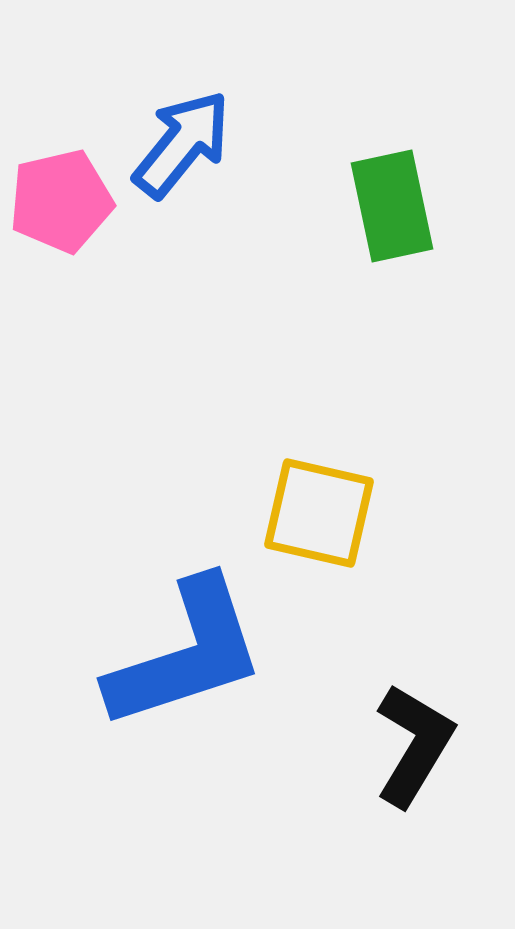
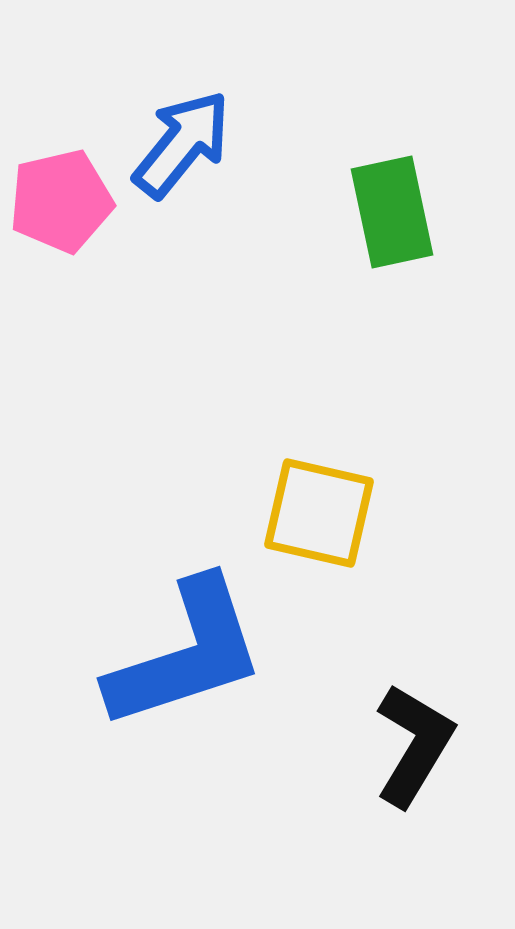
green rectangle: moved 6 px down
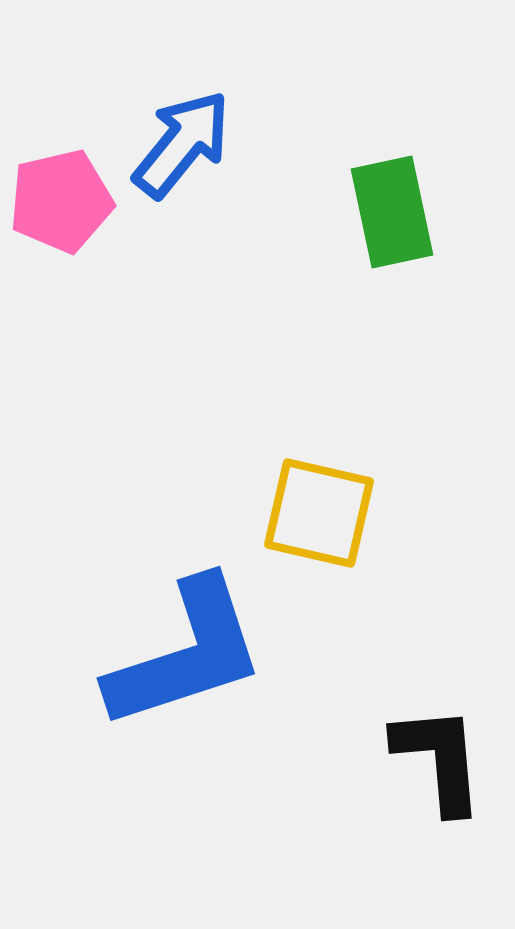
black L-shape: moved 25 px right, 14 px down; rotated 36 degrees counterclockwise
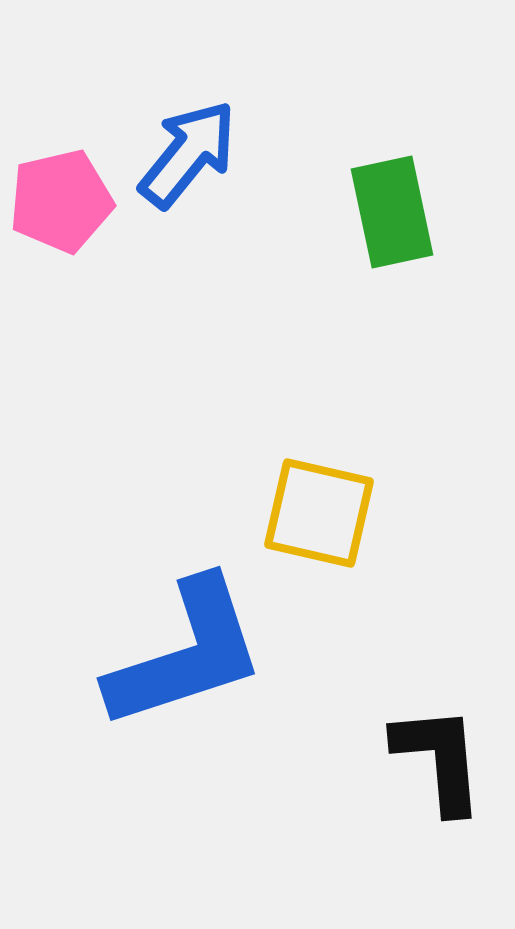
blue arrow: moved 6 px right, 10 px down
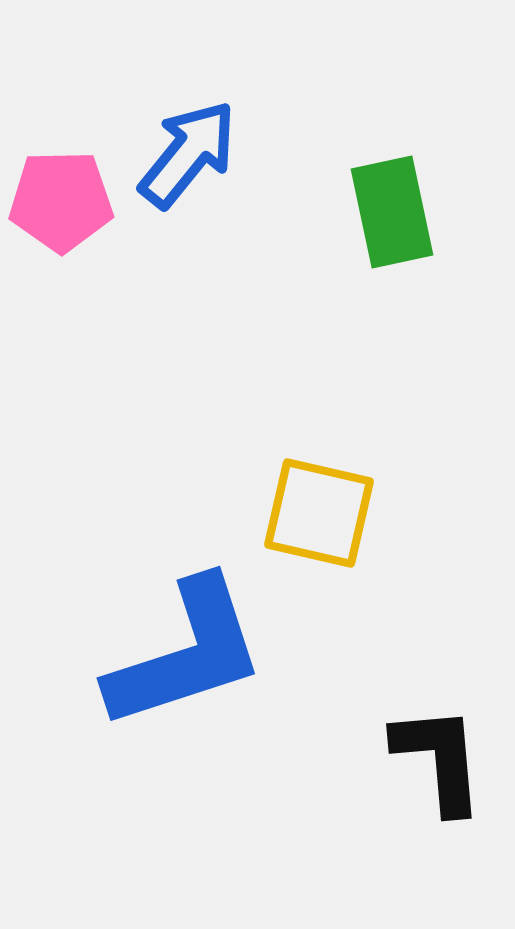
pink pentagon: rotated 12 degrees clockwise
